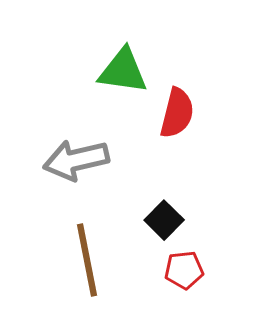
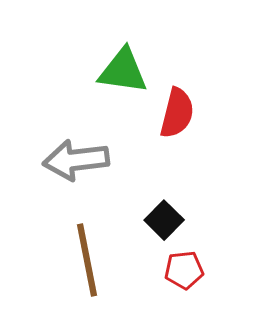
gray arrow: rotated 6 degrees clockwise
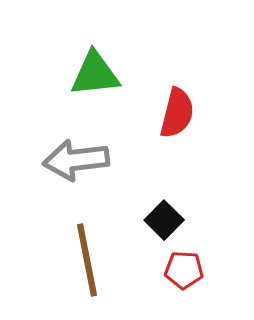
green triangle: moved 28 px left, 3 px down; rotated 14 degrees counterclockwise
red pentagon: rotated 9 degrees clockwise
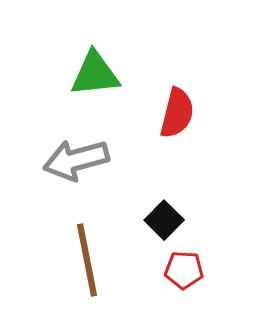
gray arrow: rotated 8 degrees counterclockwise
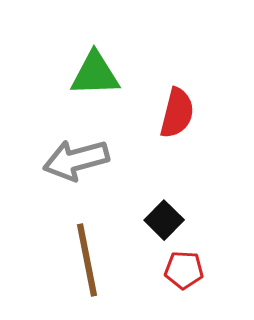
green triangle: rotated 4 degrees clockwise
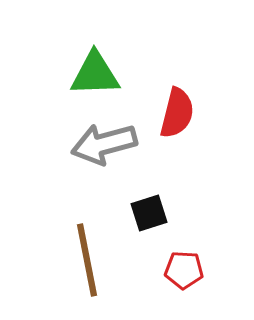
gray arrow: moved 28 px right, 16 px up
black square: moved 15 px left, 7 px up; rotated 27 degrees clockwise
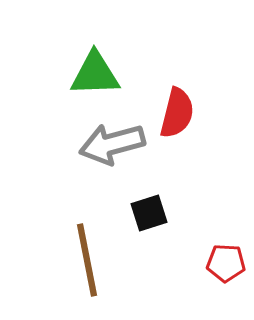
gray arrow: moved 8 px right
red pentagon: moved 42 px right, 7 px up
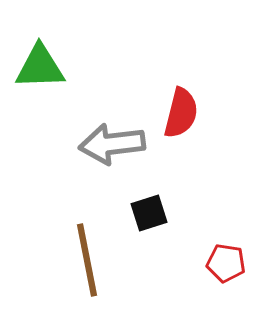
green triangle: moved 55 px left, 7 px up
red semicircle: moved 4 px right
gray arrow: rotated 8 degrees clockwise
red pentagon: rotated 6 degrees clockwise
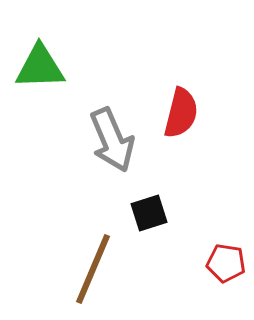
gray arrow: moved 4 px up; rotated 106 degrees counterclockwise
brown line: moved 6 px right, 9 px down; rotated 34 degrees clockwise
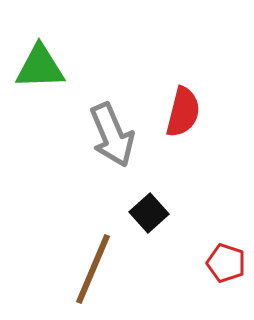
red semicircle: moved 2 px right, 1 px up
gray arrow: moved 5 px up
black square: rotated 24 degrees counterclockwise
red pentagon: rotated 9 degrees clockwise
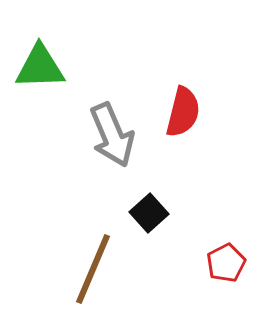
red pentagon: rotated 27 degrees clockwise
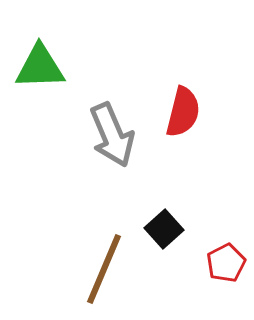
black square: moved 15 px right, 16 px down
brown line: moved 11 px right
